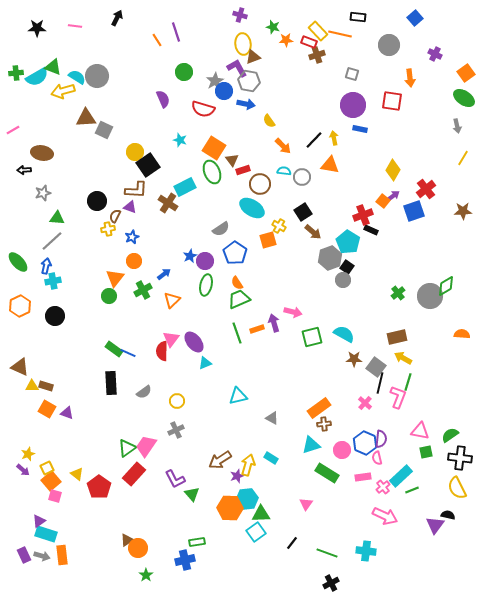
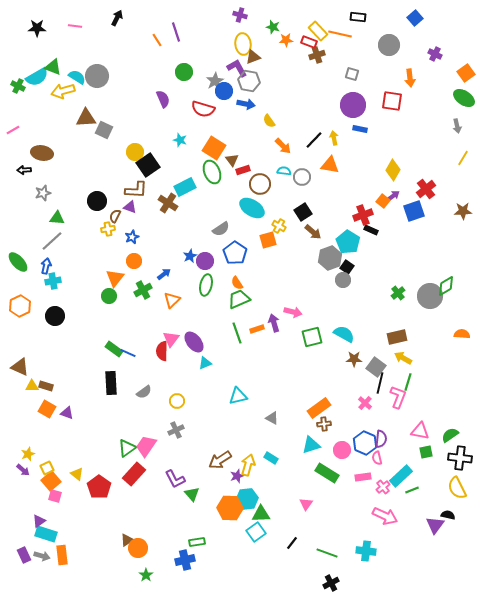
green cross at (16, 73): moved 2 px right, 13 px down; rotated 32 degrees clockwise
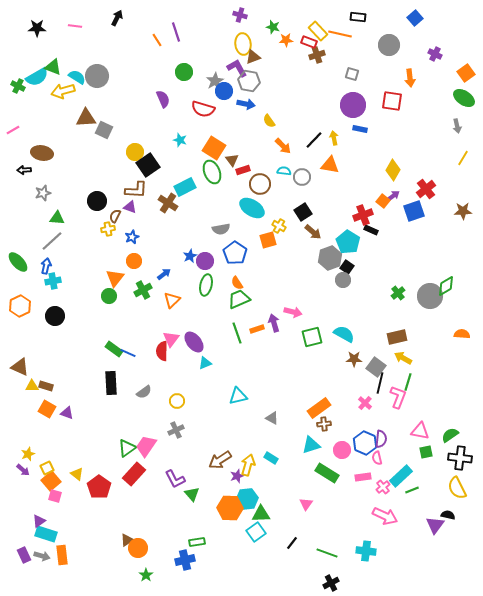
gray semicircle at (221, 229): rotated 24 degrees clockwise
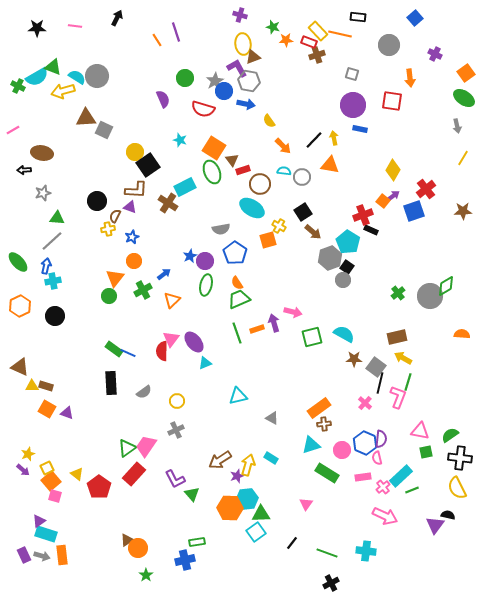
green circle at (184, 72): moved 1 px right, 6 px down
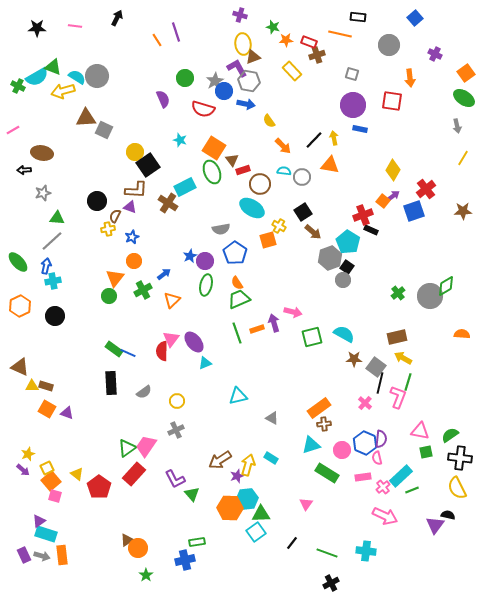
yellow rectangle at (318, 31): moved 26 px left, 40 px down
